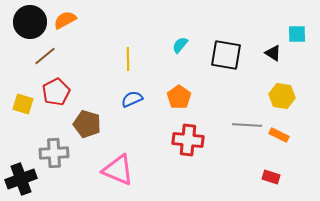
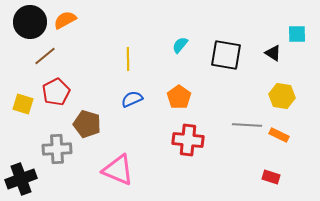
gray cross: moved 3 px right, 4 px up
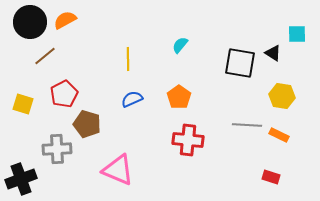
black square: moved 14 px right, 8 px down
red pentagon: moved 8 px right, 2 px down
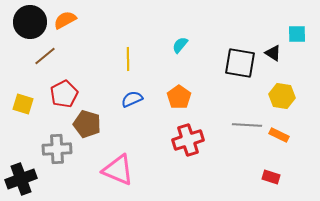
red cross: rotated 24 degrees counterclockwise
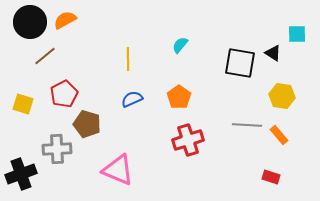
orange rectangle: rotated 24 degrees clockwise
black cross: moved 5 px up
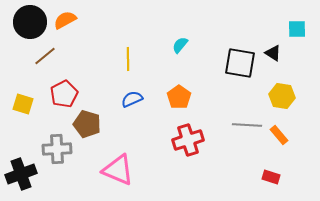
cyan square: moved 5 px up
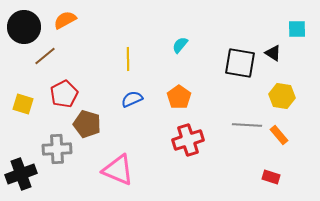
black circle: moved 6 px left, 5 px down
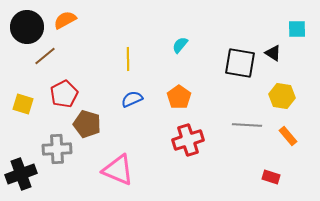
black circle: moved 3 px right
orange rectangle: moved 9 px right, 1 px down
